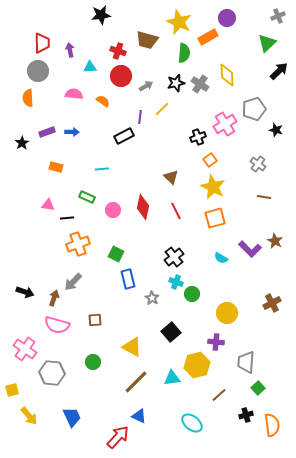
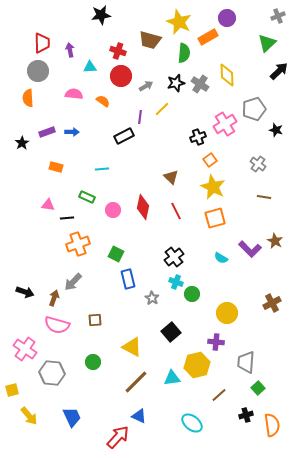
brown trapezoid at (147, 40): moved 3 px right
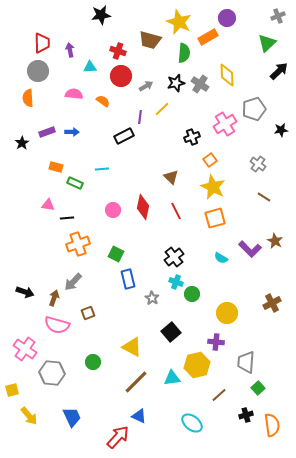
black star at (276, 130): moved 5 px right; rotated 24 degrees counterclockwise
black cross at (198, 137): moved 6 px left
green rectangle at (87, 197): moved 12 px left, 14 px up
brown line at (264, 197): rotated 24 degrees clockwise
brown square at (95, 320): moved 7 px left, 7 px up; rotated 16 degrees counterclockwise
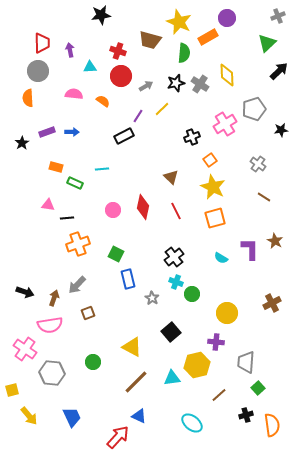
purple line at (140, 117): moved 2 px left, 1 px up; rotated 24 degrees clockwise
purple L-shape at (250, 249): rotated 135 degrees counterclockwise
gray arrow at (73, 282): moved 4 px right, 3 px down
pink semicircle at (57, 325): moved 7 px left; rotated 25 degrees counterclockwise
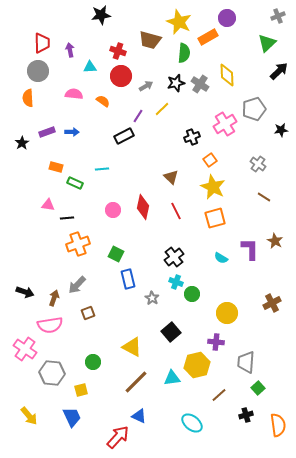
yellow square at (12, 390): moved 69 px right
orange semicircle at (272, 425): moved 6 px right
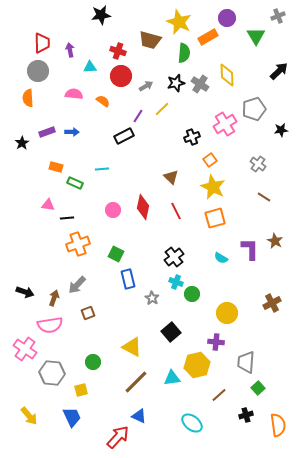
green triangle at (267, 43): moved 11 px left, 7 px up; rotated 18 degrees counterclockwise
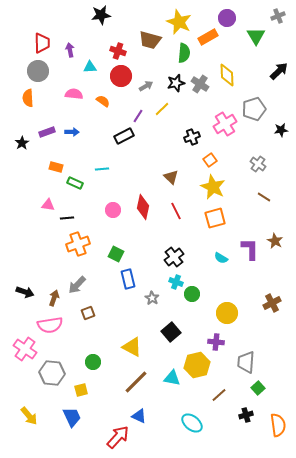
cyan triangle at (172, 378): rotated 18 degrees clockwise
